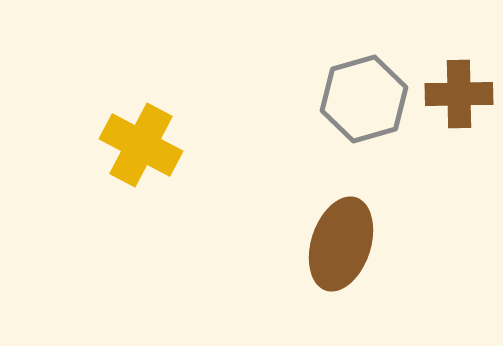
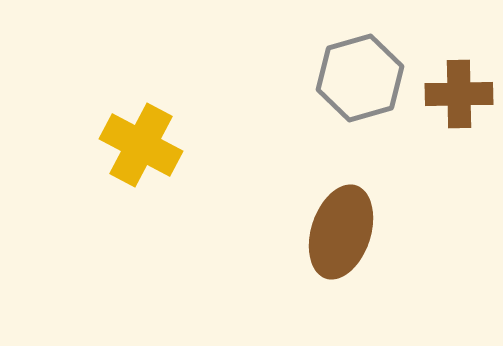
gray hexagon: moved 4 px left, 21 px up
brown ellipse: moved 12 px up
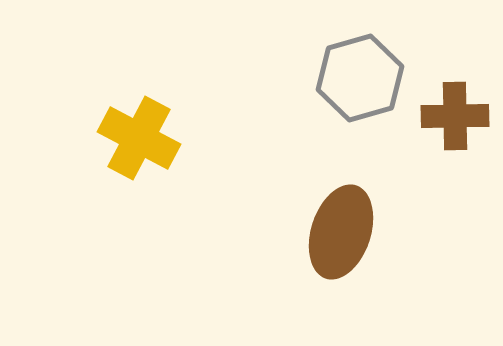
brown cross: moved 4 px left, 22 px down
yellow cross: moved 2 px left, 7 px up
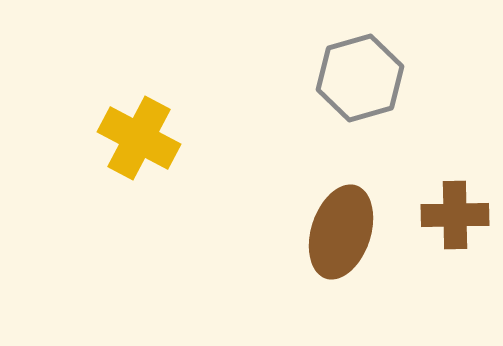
brown cross: moved 99 px down
